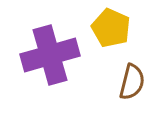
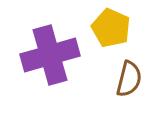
brown semicircle: moved 3 px left, 3 px up
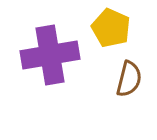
purple cross: rotated 6 degrees clockwise
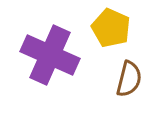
purple cross: rotated 34 degrees clockwise
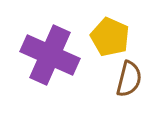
yellow pentagon: moved 1 px left, 9 px down
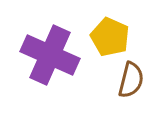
brown semicircle: moved 2 px right, 1 px down
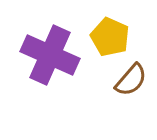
brown semicircle: rotated 27 degrees clockwise
